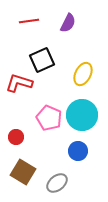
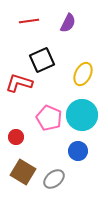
gray ellipse: moved 3 px left, 4 px up
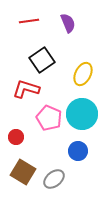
purple semicircle: rotated 48 degrees counterclockwise
black square: rotated 10 degrees counterclockwise
red L-shape: moved 7 px right, 6 px down
cyan circle: moved 1 px up
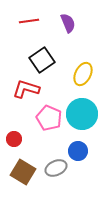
red circle: moved 2 px left, 2 px down
gray ellipse: moved 2 px right, 11 px up; rotated 15 degrees clockwise
